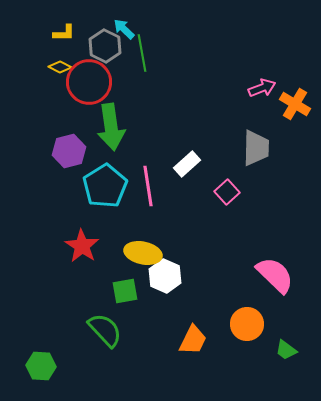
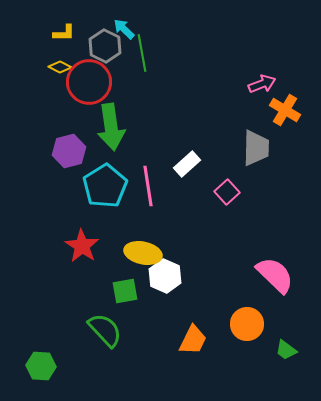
pink arrow: moved 4 px up
orange cross: moved 10 px left, 6 px down
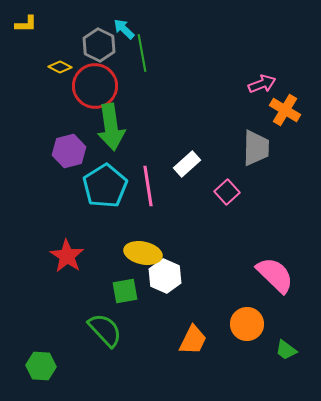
yellow L-shape: moved 38 px left, 9 px up
gray hexagon: moved 6 px left, 1 px up
red circle: moved 6 px right, 4 px down
red star: moved 15 px left, 10 px down
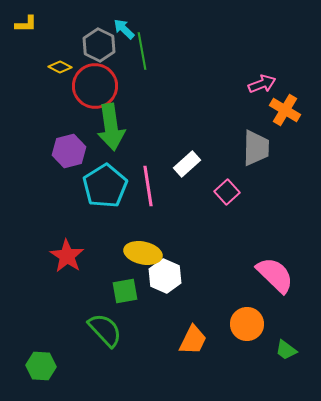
green line: moved 2 px up
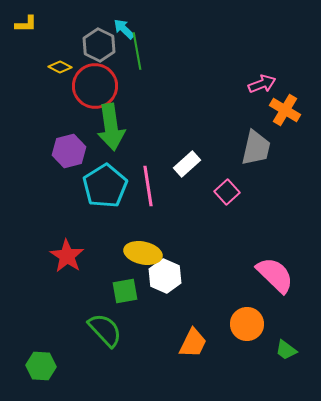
green line: moved 5 px left
gray trapezoid: rotated 12 degrees clockwise
orange trapezoid: moved 3 px down
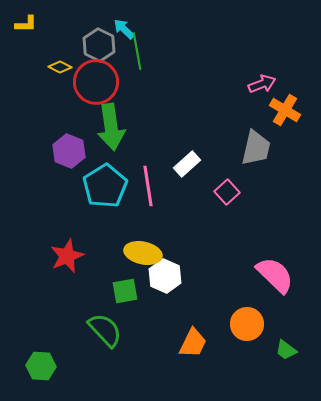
red circle: moved 1 px right, 4 px up
purple hexagon: rotated 24 degrees counterclockwise
red star: rotated 16 degrees clockwise
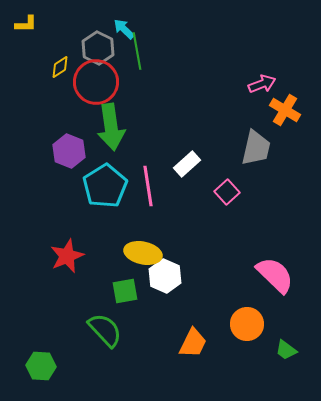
gray hexagon: moved 1 px left, 3 px down
yellow diamond: rotated 60 degrees counterclockwise
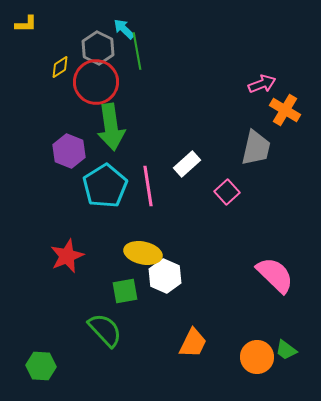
orange circle: moved 10 px right, 33 px down
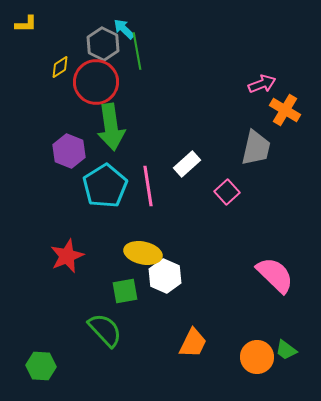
gray hexagon: moved 5 px right, 4 px up
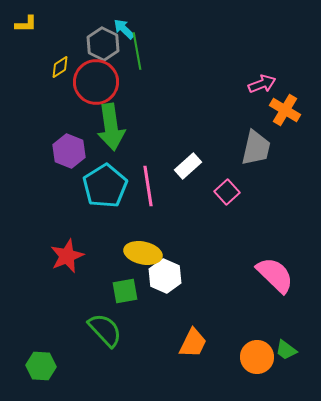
white rectangle: moved 1 px right, 2 px down
